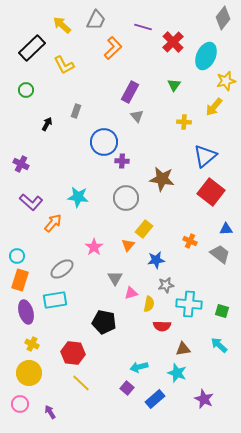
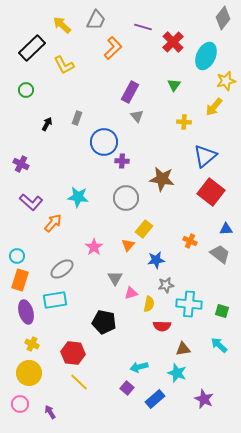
gray rectangle at (76, 111): moved 1 px right, 7 px down
yellow line at (81, 383): moved 2 px left, 1 px up
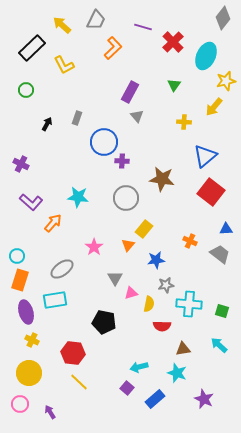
yellow cross at (32, 344): moved 4 px up
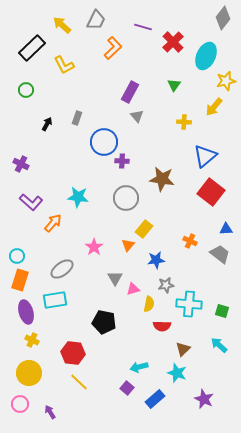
pink triangle at (131, 293): moved 2 px right, 4 px up
brown triangle at (183, 349): rotated 35 degrees counterclockwise
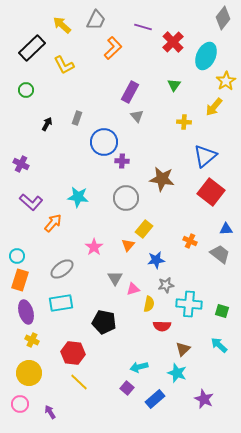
yellow star at (226, 81): rotated 18 degrees counterclockwise
cyan rectangle at (55, 300): moved 6 px right, 3 px down
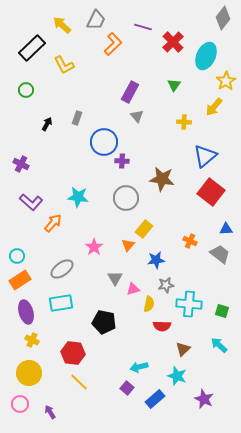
orange L-shape at (113, 48): moved 4 px up
orange rectangle at (20, 280): rotated 40 degrees clockwise
cyan star at (177, 373): moved 3 px down
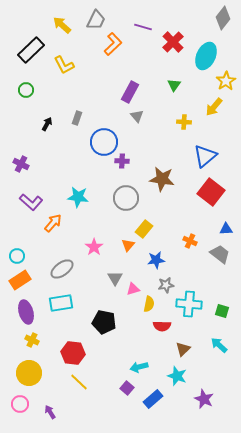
black rectangle at (32, 48): moved 1 px left, 2 px down
blue rectangle at (155, 399): moved 2 px left
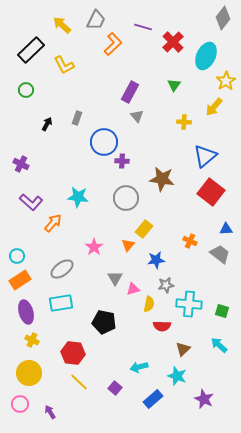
purple square at (127, 388): moved 12 px left
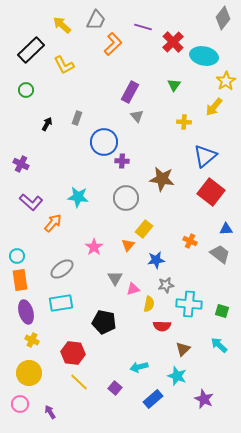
cyan ellipse at (206, 56): moved 2 px left; rotated 76 degrees clockwise
orange rectangle at (20, 280): rotated 65 degrees counterclockwise
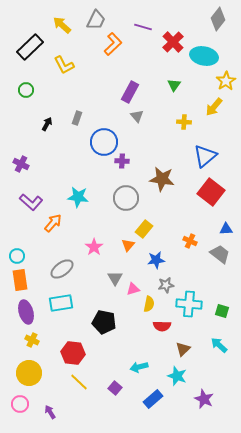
gray diamond at (223, 18): moved 5 px left, 1 px down
black rectangle at (31, 50): moved 1 px left, 3 px up
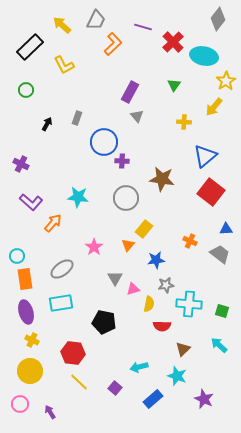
orange rectangle at (20, 280): moved 5 px right, 1 px up
yellow circle at (29, 373): moved 1 px right, 2 px up
